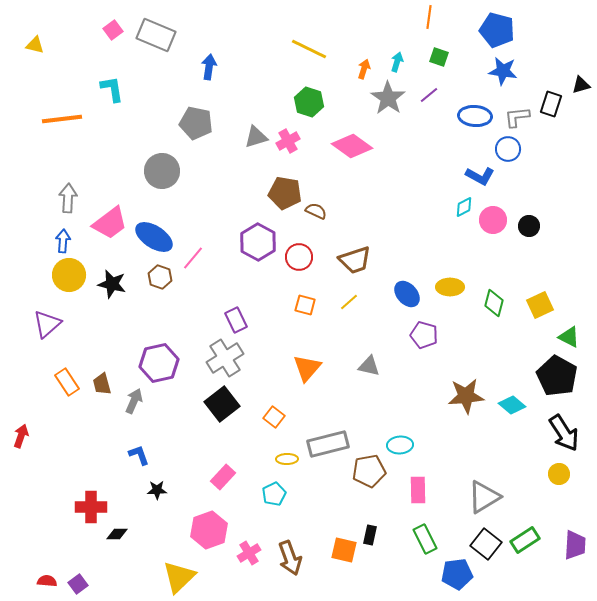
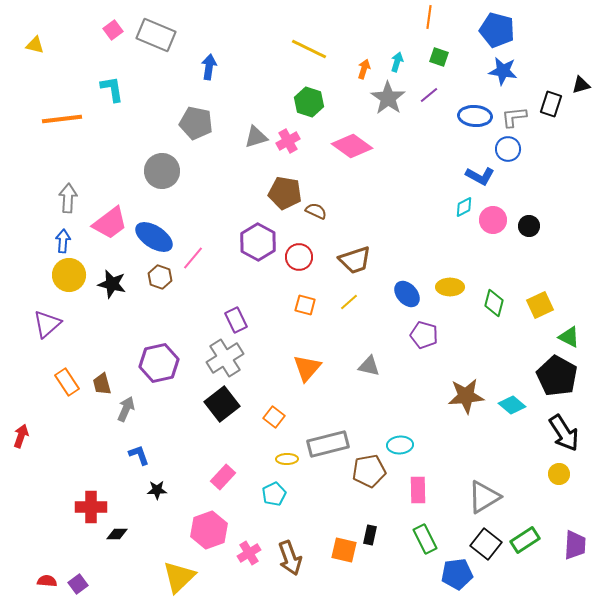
gray L-shape at (517, 117): moved 3 px left
gray arrow at (134, 401): moved 8 px left, 8 px down
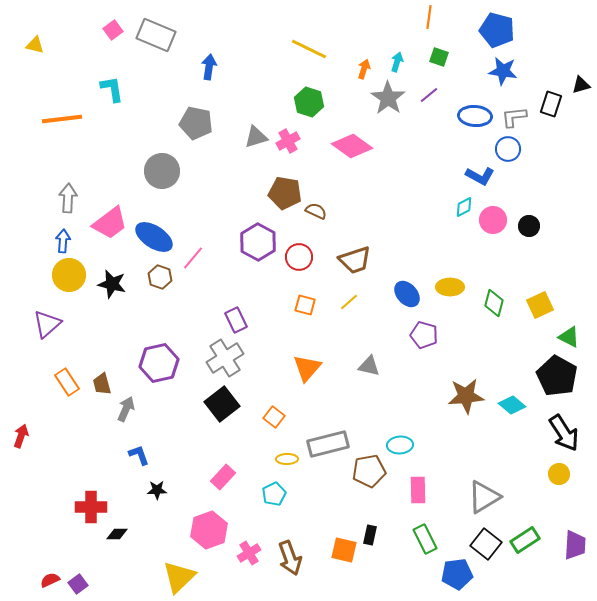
red semicircle at (47, 581): moved 3 px right, 1 px up; rotated 30 degrees counterclockwise
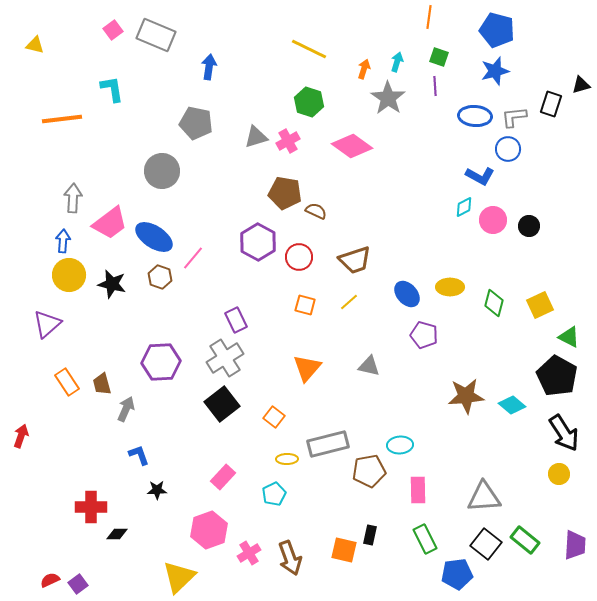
blue star at (503, 71): moved 8 px left; rotated 24 degrees counterclockwise
purple line at (429, 95): moved 6 px right, 9 px up; rotated 54 degrees counterclockwise
gray arrow at (68, 198): moved 5 px right
purple hexagon at (159, 363): moved 2 px right, 1 px up; rotated 9 degrees clockwise
gray triangle at (484, 497): rotated 27 degrees clockwise
green rectangle at (525, 540): rotated 72 degrees clockwise
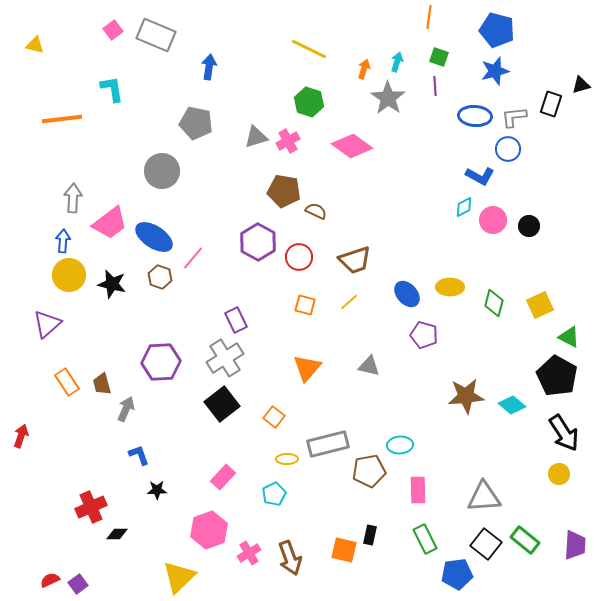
brown pentagon at (285, 193): moved 1 px left, 2 px up
red cross at (91, 507): rotated 24 degrees counterclockwise
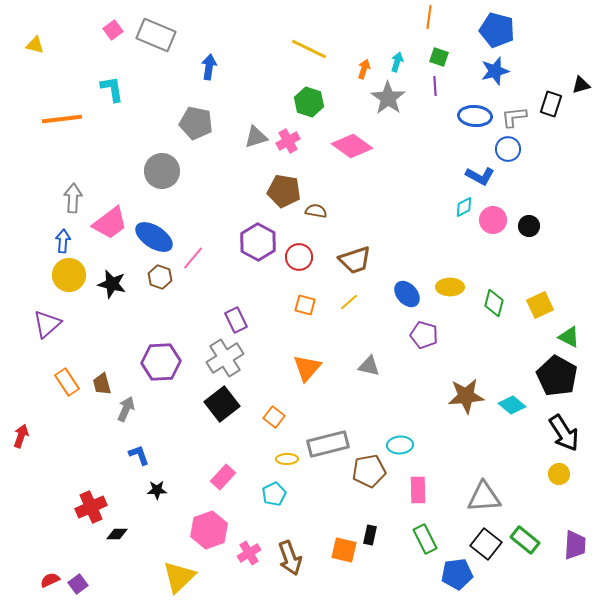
brown semicircle at (316, 211): rotated 15 degrees counterclockwise
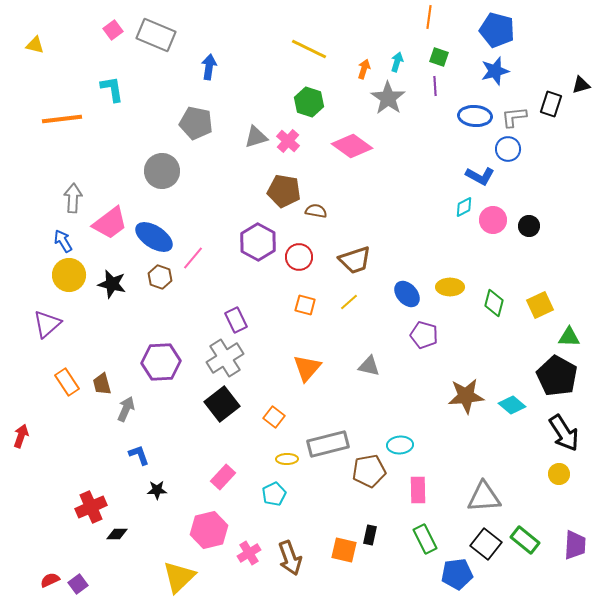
pink cross at (288, 141): rotated 20 degrees counterclockwise
blue arrow at (63, 241): rotated 35 degrees counterclockwise
green triangle at (569, 337): rotated 25 degrees counterclockwise
pink hexagon at (209, 530): rotated 6 degrees clockwise
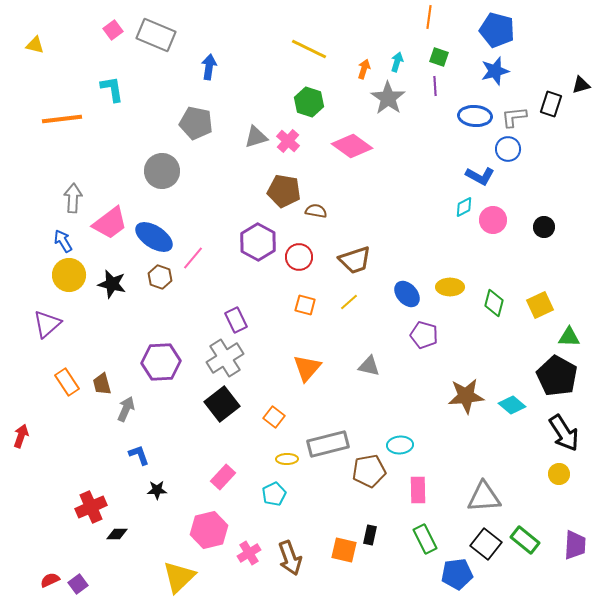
black circle at (529, 226): moved 15 px right, 1 px down
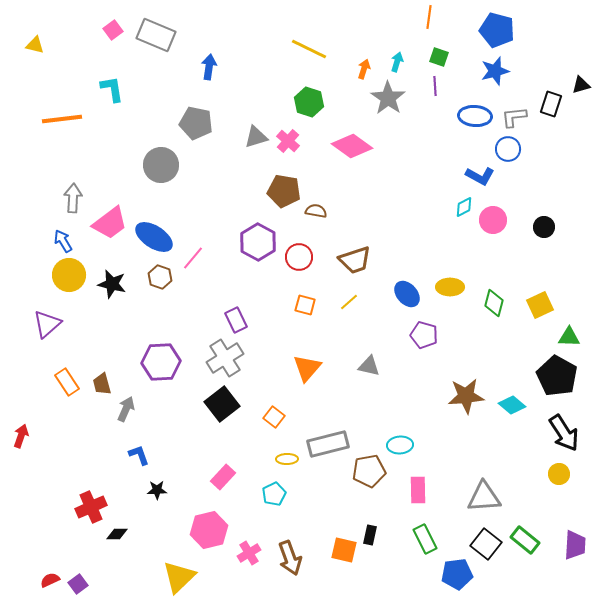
gray circle at (162, 171): moved 1 px left, 6 px up
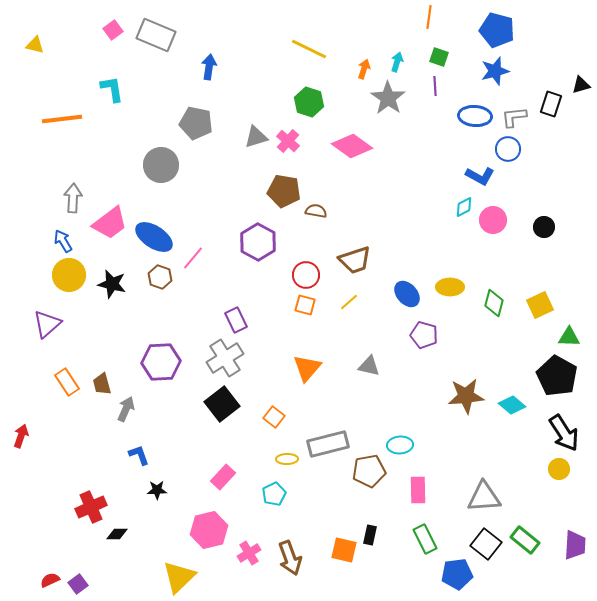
red circle at (299, 257): moved 7 px right, 18 px down
yellow circle at (559, 474): moved 5 px up
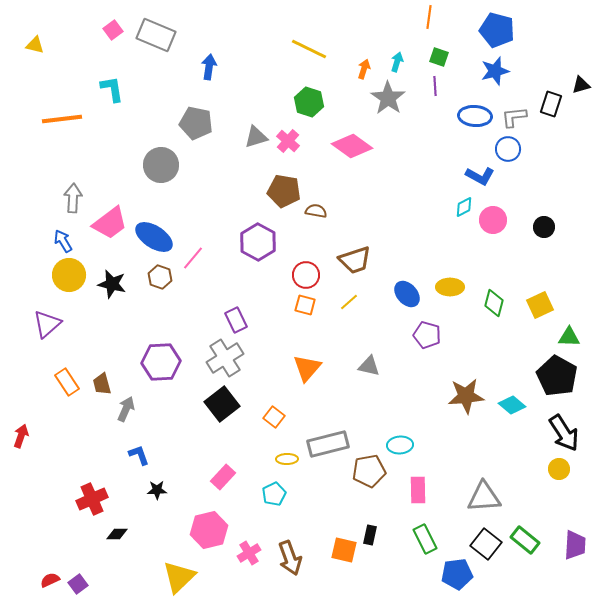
purple pentagon at (424, 335): moved 3 px right
red cross at (91, 507): moved 1 px right, 8 px up
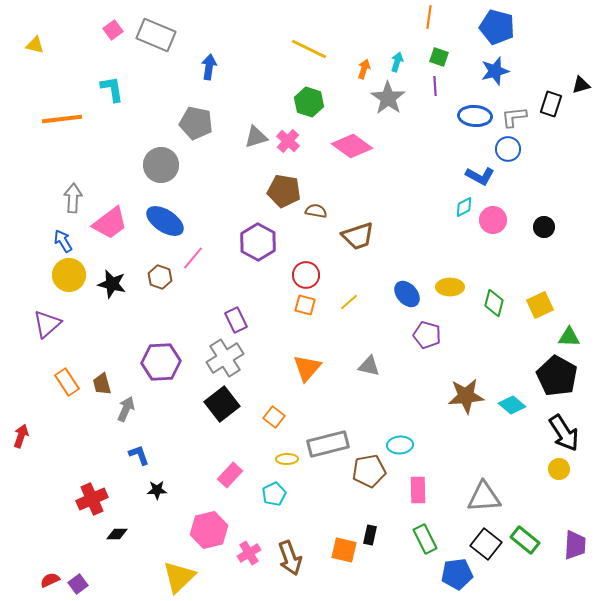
blue pentagon at (497, 30): moved 3 px up
blue ellipse at (154, 237): moved 11 px right, 16 px up
brown trapezoid at (355, 260): moved 3 px right, 24 px up
pink rectangle at (223, 477): moved 7 px right, 2 px up
